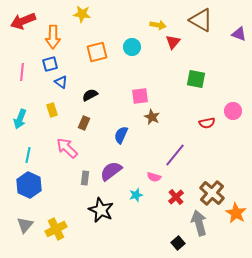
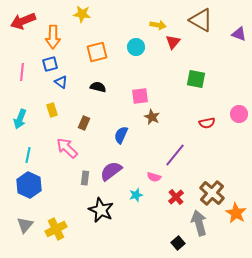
cyan circle: moved 4 px right
black semicircle: moved 8 px right, 8 px up; rotated 42 degrees clockwise
pink circle: moved 6 px right, 3 px down
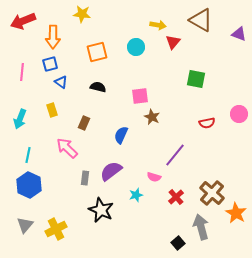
gray arrow: moved 2 px right, 4 px down
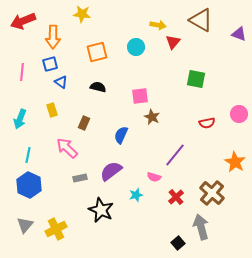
gray rectangle: moved 5 px left; rotated 72 degrees clockwise
orange star: moved 1 px left, 51 px up
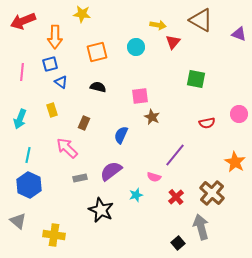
orange arrow: moved 2 px right
gray triangle: moved 7 px left, 4 px up; rotated 30 degrees counterclockwise
yellow cross: moved 2 px left, 6 px down; rotated 35 degrees clockwise
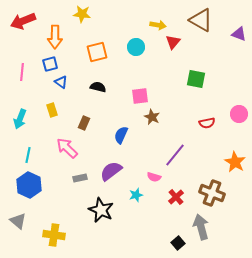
brown cross: rotated 20 degrees counterclockwise
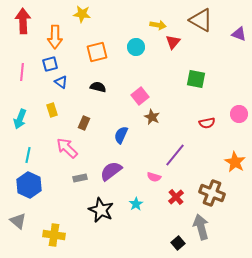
red arrow: rotated 110 degrees clockwise
pink square: rotated 30 degrees counterclockwise
cyan star: moved 9 px down; rotated 16 degrees counterclockwise
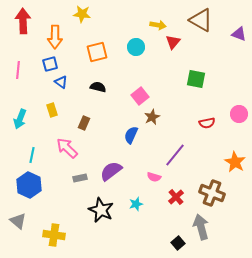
pink line: moved 4 px left, 2 px up
brown star: rotated 21 degrees clockwise
blue semicircle: moved 10 px right
cyan line: moved 4 px right
cyan star: rotated 16 degrees clockwise
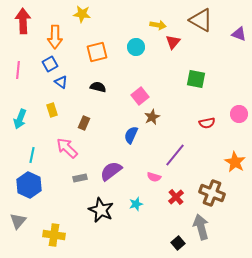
blue square: rotated 14 degrees counterclockwise
gray triangle: rotated 30 degrees clockwise
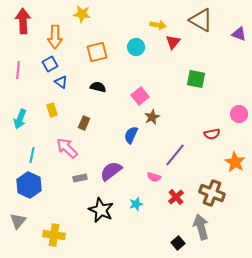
red semicircle: moved 5 px right, 11 px down
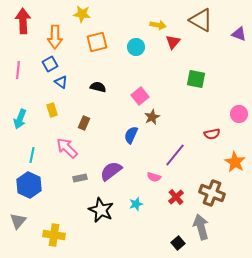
orange square: moved 10 px up
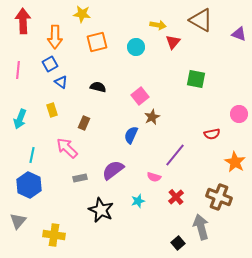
purple semicircle: moved 2 px right, 1 px up
brown cross: moved 7 px right, 4 px down
cyan star: moved 2 px right, 3 px up
